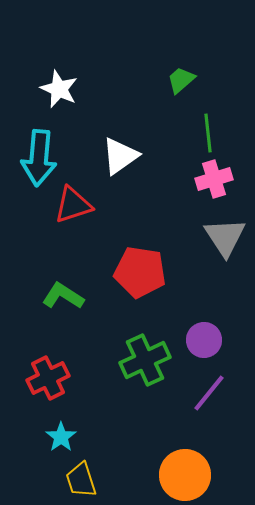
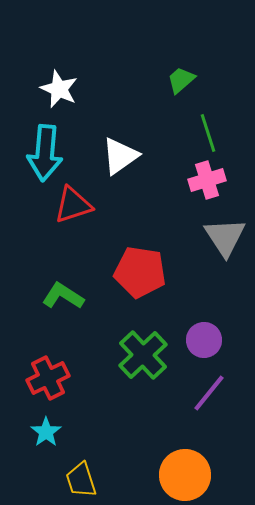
green line: rotated 12 degrees counterclockwise
cyan arrow: moved 6 px right, 5 px up
pink cross: moved 7 px left, 1 px down
green cross: moved 2 px left, 5 px up; rotated 18 degrees counterclockwise
cyan star: moved 15 px left, 5 px up
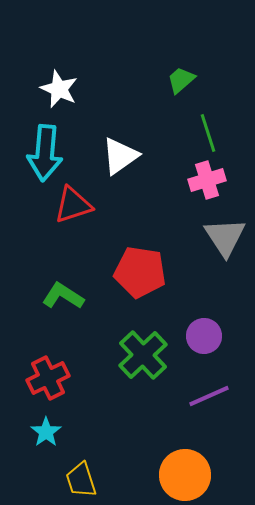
purple circle: moved 4 px up
purple line: moved 3 px down; rotated 27 degrees clockwise
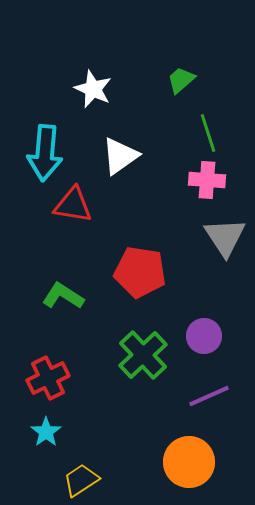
white star: moved 34 px right
pink cross: rotated 21 degrees clockwise
red triangle: rotated 27 degrees clockwise
orange circle: moved 4 px right, 13 px up
yellow trapezoid: rotated 75 degrees clockwise
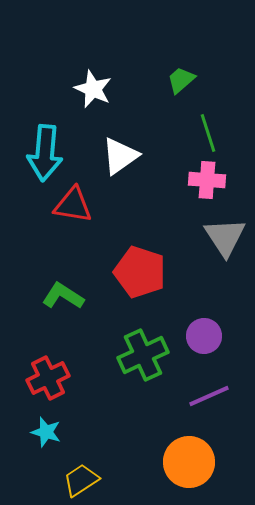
red pentagon: rotated 9 degrees clockwise
green cross: rotated 18 degrees clockwise
cyan star: rotated 20 degrees counterclockwise
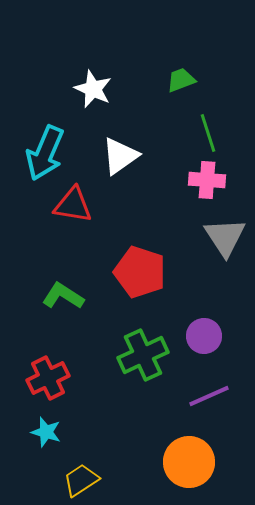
green trapezoid: rotated 20 degrees clockwise
cyan arrow: rotated 18 degrees clockwise
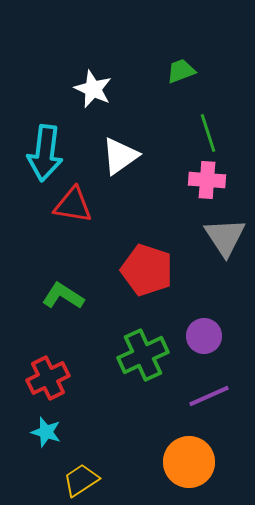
green trapezoid: moved 9 px up
cyan arrow: rotated 16 degrees counterclockwise
red pentagon: moved 7 px right, 2 px up
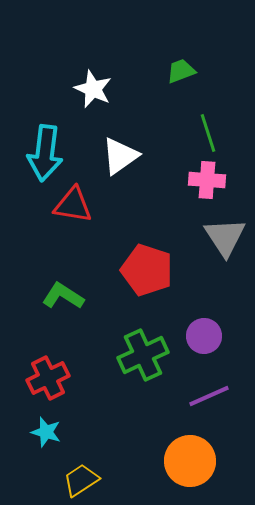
orange circle: moved 1 px right, 1 px up
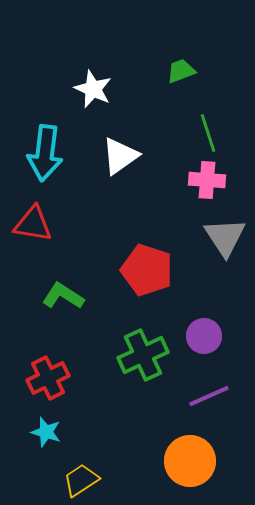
red triangle: moved 40 px left, 19 px down
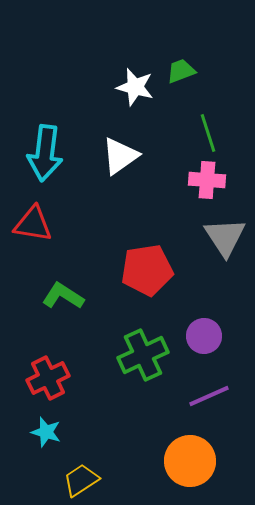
white star: moved 42 px right, 2 px up; rotated 9 degrees counterclockwise
red pentagon: rotated 27 degrees counterclockwise
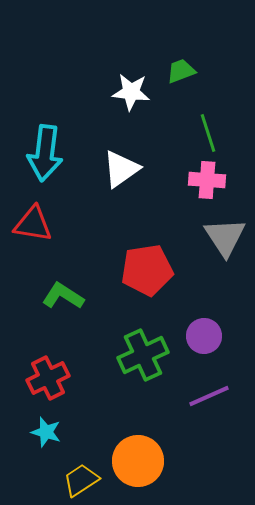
white star: moved 4 px left, 5 px down; rotated 9 degrees counterclockwise
white triangle: moved 1 px right, 13 px down
orange circle: moved 52 px left
